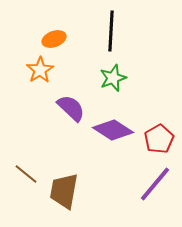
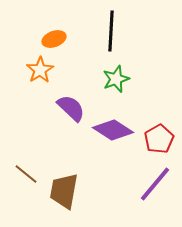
green star: moved 3 px right, 1 px down
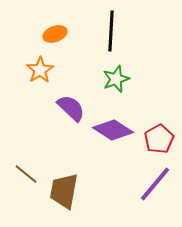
orange ellipse: moved 1 px right, 5 px up
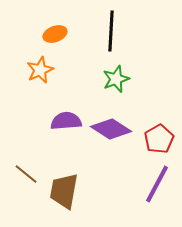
orange star: rotated 8 degrees clockwise
purple semicircle: moved 5 px left, 13 px down; rotated 48 degrees counterclockwise
purple diamond: moved 2 px left, 1 px up
purple line: moved 2 px right; rotated 12 degrees counterclockwise
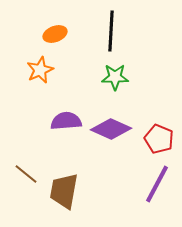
green star: moved 1 px left, 2 px up; rotated 20 degrees clockwise
purple diamond: rotated 9 degrees counterclockwise
red pentagon: rotated 20 degrees counterclockwise
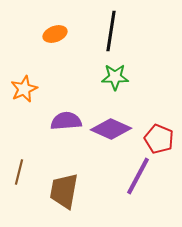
black line: rotated 6 degrees clockwise
orange star: moved 16 px left, 19 px down
brown line: moved 7 px left, 2 px up; rotated 65 degrees clockwise
purple line: moved 19 px left, 8 px up
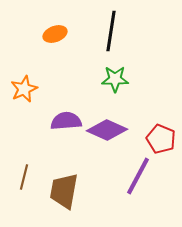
green star: moved 2 px down
purple diamond: moved 4 px left, 1 px down
red pentagon: moved 2 px right
brown line: moved 5 px right, 5 px down
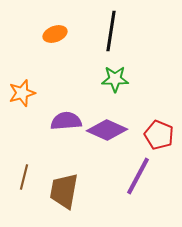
orange star: moved 2 px left, 4 px down; rotated 8 degrees clockwise
red pentagon: moved 2 px left, 4 px up
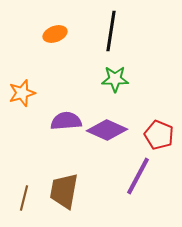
brown line: moved 21 px down
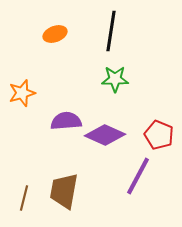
purple diamond: moved 2 px left, 5 px down
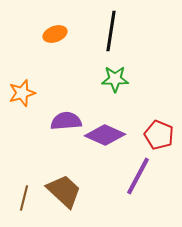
brown trapezoid: rotated 123 degrees clockwise
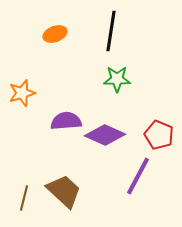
green star: moved 2 px right
